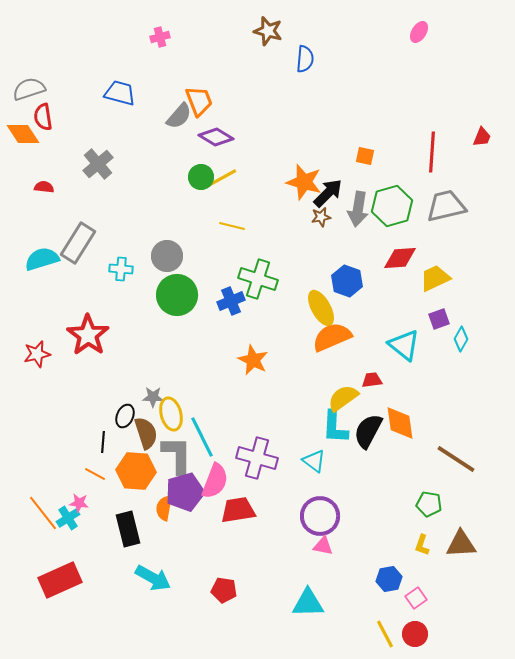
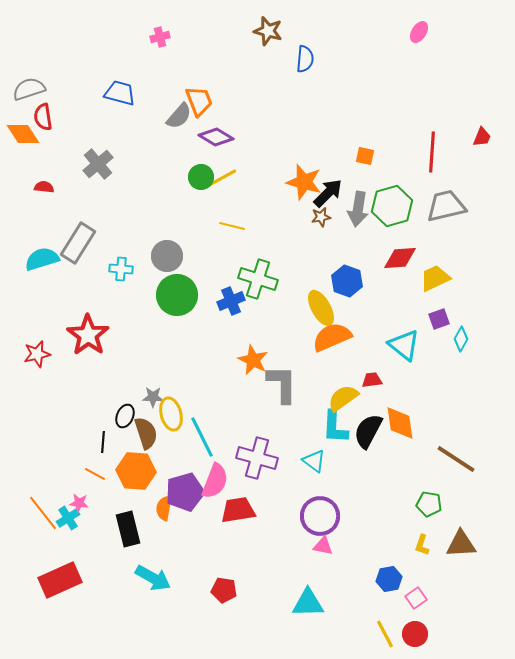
gray L-shape at (177, 455): moved 105 px right, 71 px up
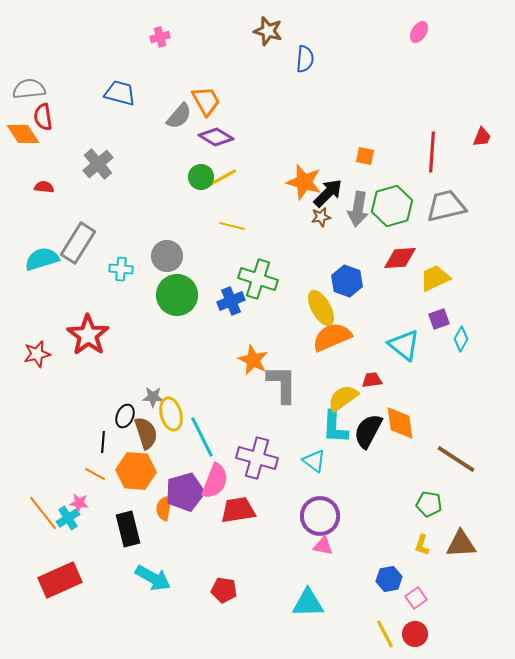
gray semicircle at (29, 89): rotated 12 degrees clockwise
orange trapezoid at (199, 101): moved 7 px right; rotated 8 degrees counterclockwise
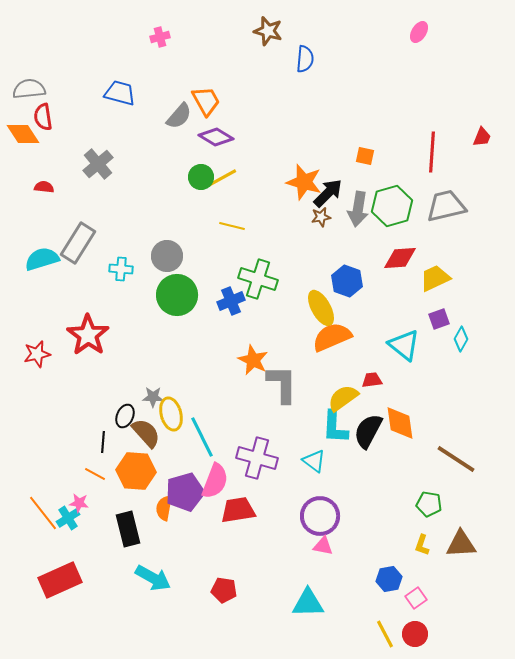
brown semicircle at (146, 433): rotated 24 degrees counterclockwise
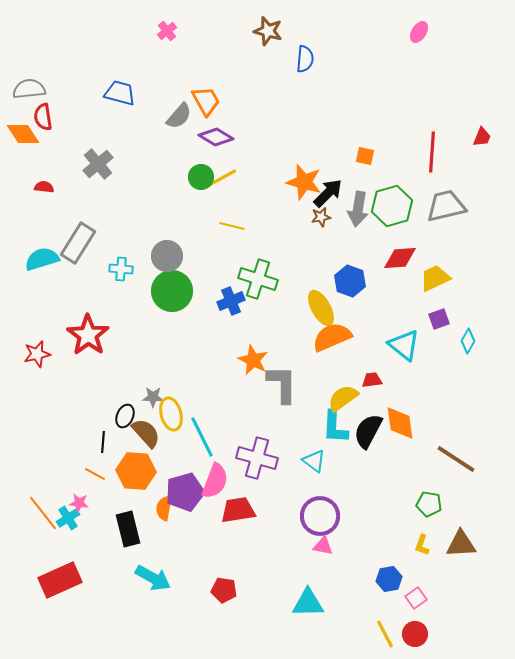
pink cross at (160, 37): moved 7 px right, 6 px up; rotated 24 degrees counterclockwise
blue hexagon at (347, 281): moved 3 px right
green circle at (177, 295): moved 5 px left, 4 px up
cyan diamond at (461, 339): moved 7 px right, 2 px down
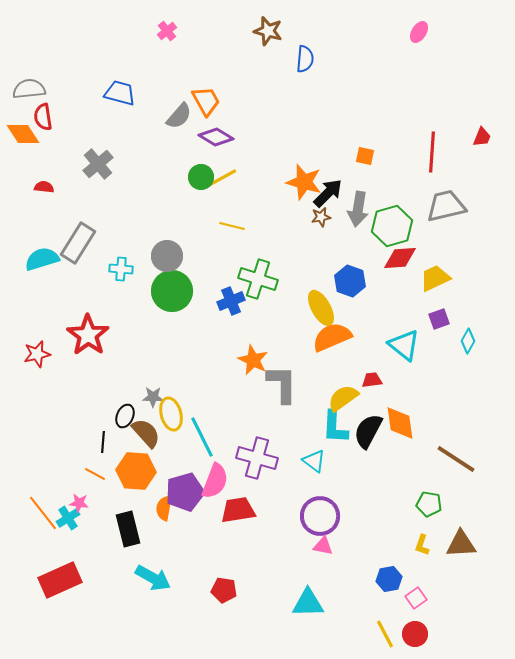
green hexagon at (392, 206): moved 20 px down
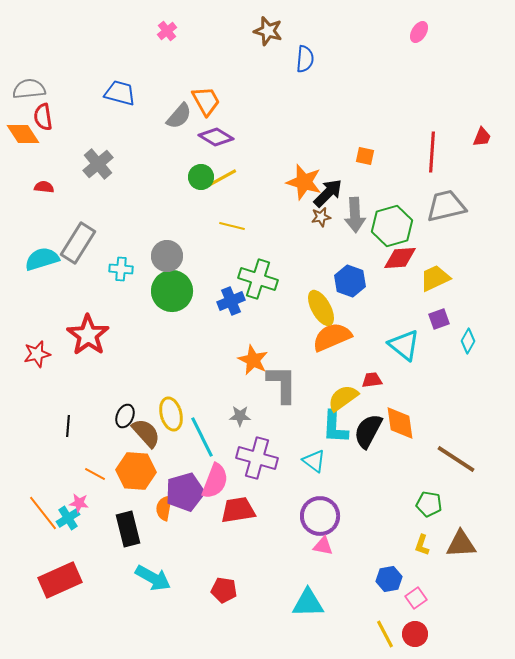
gray arrow at (358, 209): moved 3 px left, 6 px down; rotated 12 degrees counterclockwise
gray star at (153, 397): moved 87 px right, 19 px down
black line at (103, 442): moved 35 px left, 16 px up
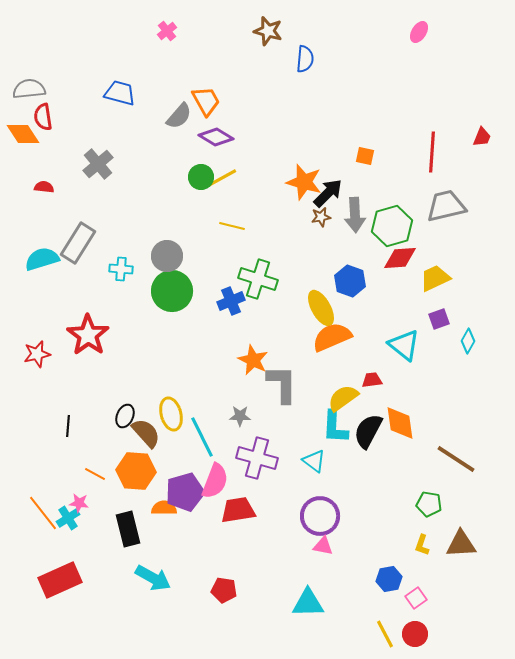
orange semicircle at (164, 508): rotated 80 degrees clockwise
